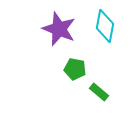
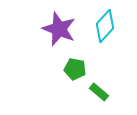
cyan diamond: rotated 32 degrees clockwise
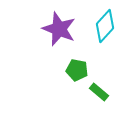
green pentagon: moved 2 px right, 1 px down
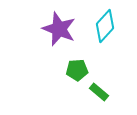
green pentagon: rotated 15 degrees counterclockwise
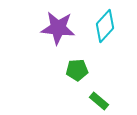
purple star: moved 1 px left, 1 px up; rotated 16 degrees counterclockwise
green rectangle: moved 9 px down
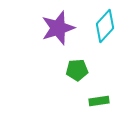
purple star: rotated 24 degrees counterclockwise
green rectangle: rotated 48 degrees counterclockwise
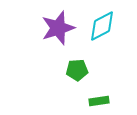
cyan diamond: moved 3 px left; rotated 20 degrees clockwise
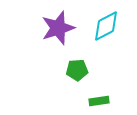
cyan diamond: moved 4 px right
